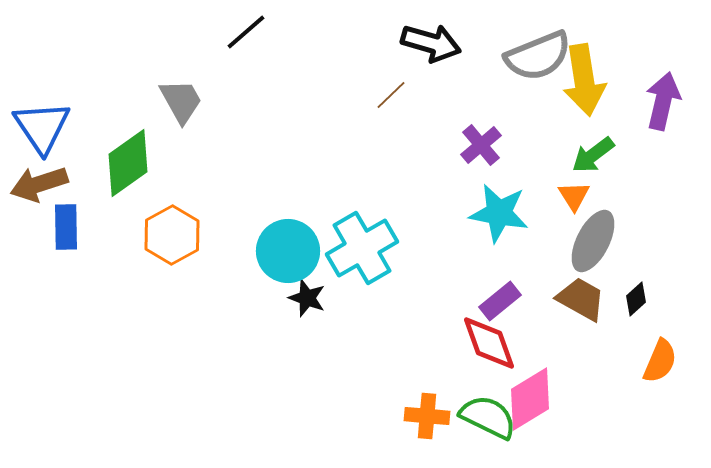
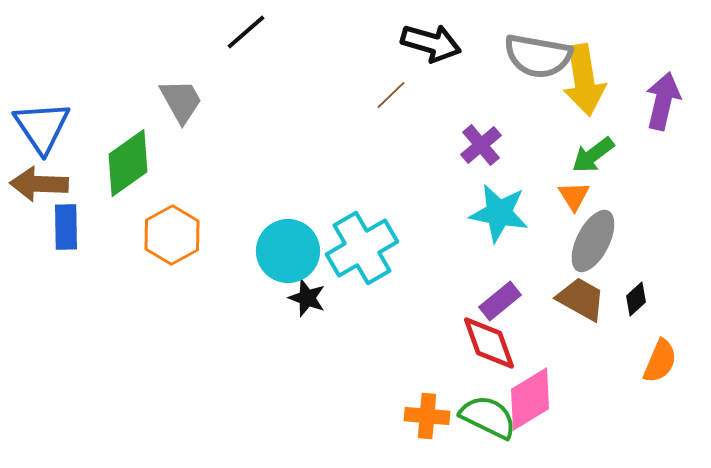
gray semicircle: rotated 32 degrees clockwise
brown arrow: rotated 20 degrees clockwise
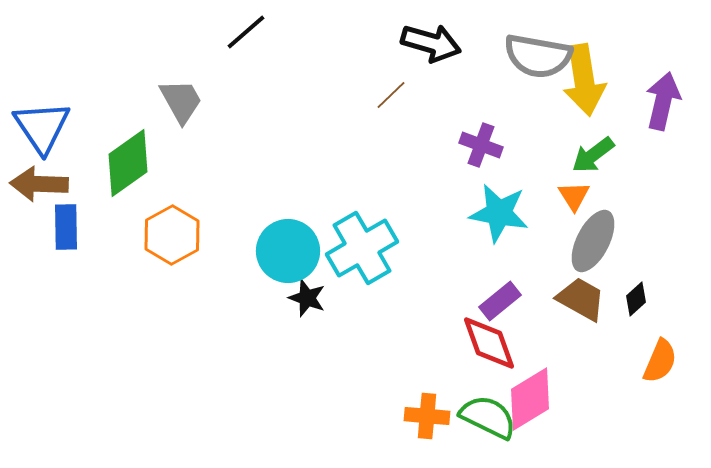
purple cross: rotated 30 degrees counterclockwise
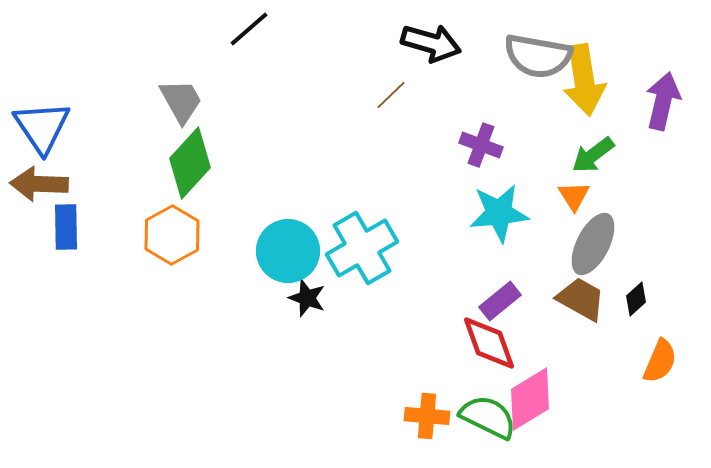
black line: moved 3 px right, 3 px up
green diamond: moved 62 px right; rotated 12 degrees counterclockwise
cyan star: rotated 16 degrees counterclockwise
gray ellipse: moved 3 px down
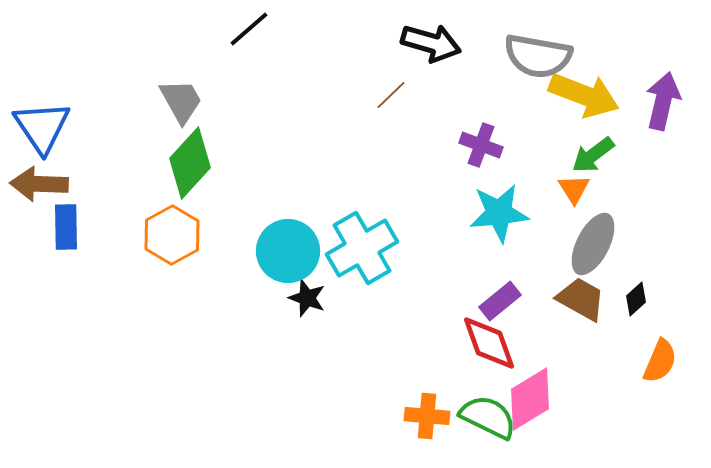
yellow arrow: moved 15 px down; rotated 60 degrees counterclockwise
orange triangle: moved 7 px up
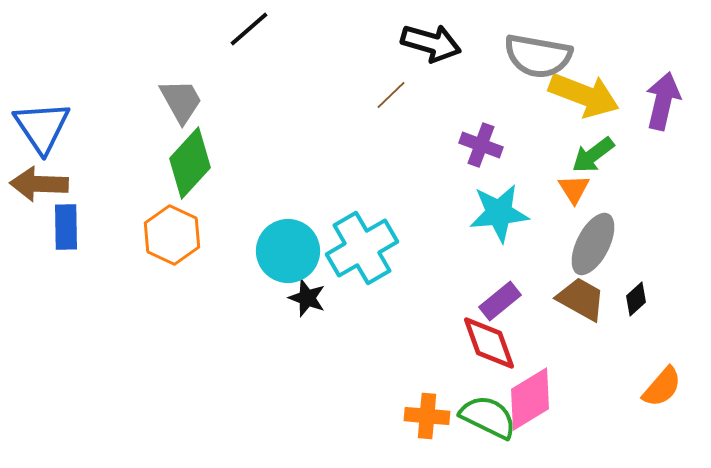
orange hexagon: rotated 6 degrees counterclockwise
orange semicircle: moved 2 px right, 26 px down; rotated 18 degrees clockwise
